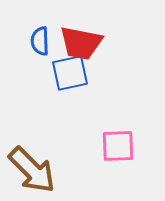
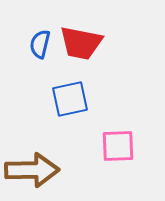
blue semicircle: moved 3 px down; rotated 16 degrees clockwise
blue square: moved 26 px down
brown arrow: rotated 46 degrees counterclockwise
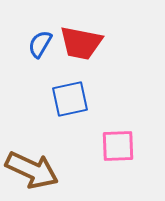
blue semicircle: rotated 16 degrees clockwise
brown arrow: rotated 26 degrees clockwise
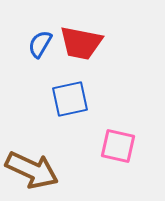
pink square: rotated 15 degrees clockwise
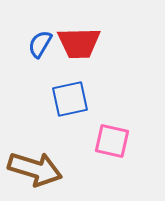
red trapezoid: moved 2 px left; rotated 12 degrees counterclockwise
pink square: moved 6 px left, 5 px up
brown arrow: moved 3 px right, 1 px up; rotated 8 degrees counterclockwise
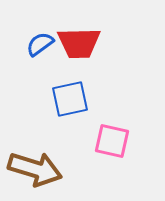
blue semicircle: rotated 24 degrees clockwise
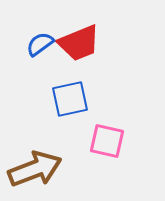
red trapezoid: rotated 21 degrees counterclockwise
pink square: moved 5 px left
brown arrow: rotated 38 degrees counterclockwise
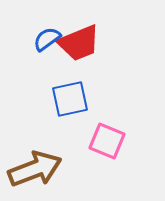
blue semicircle: moved 7 px right, 5 px up
pink square: rotated 9 degrees clockwise
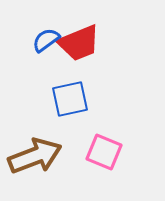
blue semicircle: moved 1 px left, 1 px down
pink square: moved 3 px left, 11 px down
brown arrow: moved 13 px up
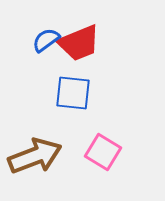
blue square: moved 3 px right, 6 px up; rotated 18 degrees clockwise
pink square: moved 1 px left; rotated 9 degrees clockwise
